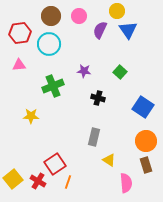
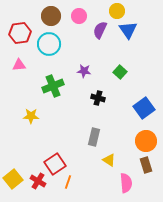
blue square: moved 1 px right, 1 px down; rotated 20 degrees clockwise
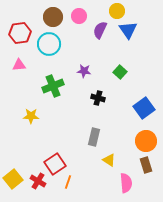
brown circle: moved 2 px right, 1 px down
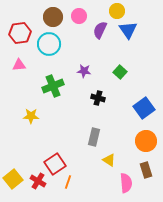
brown rectangle: moved 5 px down
